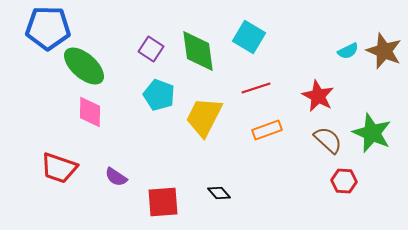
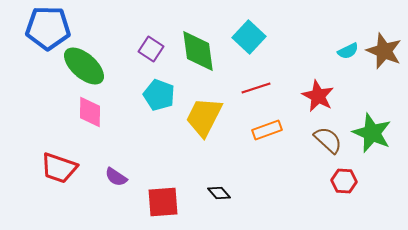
cyan square: rotated 12 degrees clockwise
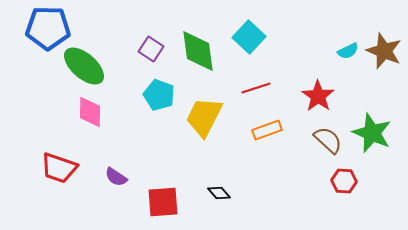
red star: rotated 8 degrees clockwise
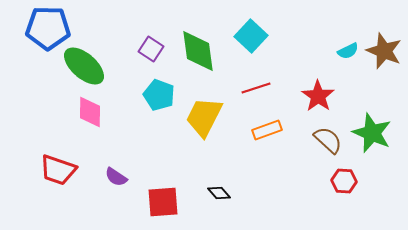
cyan square: moved 2 px right, 1 px up
red trapezoid: moved 1 px left, 2 px down
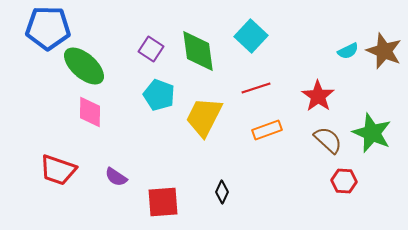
black diamond: moved 3 px right, 1 px up; rotated 65 degrees clockwise
